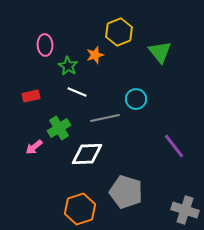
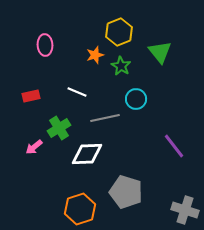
green star: moved 53 px right
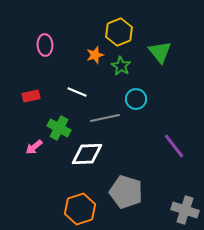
green cross: rotated 30 degrees counterclockwise
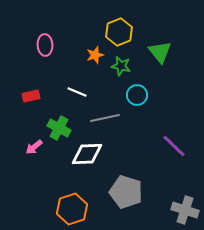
green star: rotated 18 degrees counterclockwise
cyan circle: moved 1 px right, 4 px up
purple line: rotated 8 degrees counterclockwise
orange hexagon: moved 8 px left
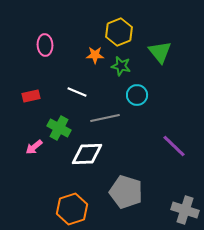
orange star: rotated 18 degrees clockwise
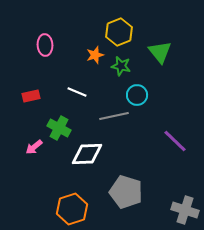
orange star: rotated 18 degrees counterclockwise
gray line: moved 9 px right, 2 px up
purple line: moved 1 px right, 5 px up
